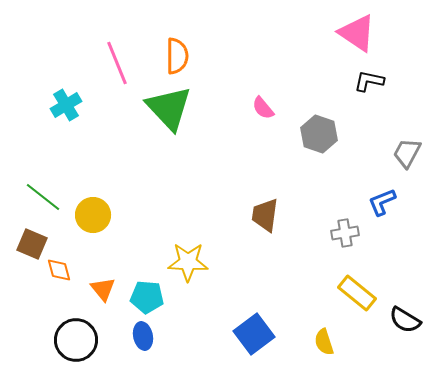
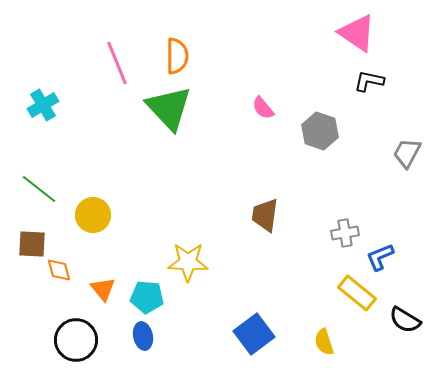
cyan cross: moved 23 px left
gray hexagon: moved 1 px right, 3 px up
green line: moved 4 px left, 8 px up
blue L-shape: moved 2 px left, 55 px down
brown square: rotated 20 degrees counterclockwise
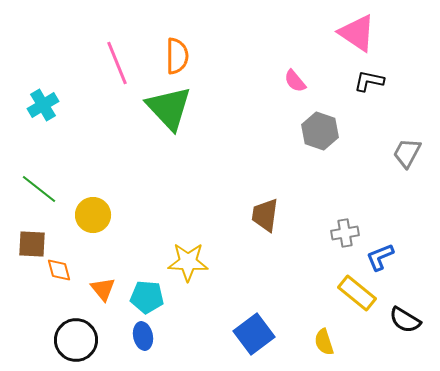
pink semicircle: moved 32 px right, 27 px up
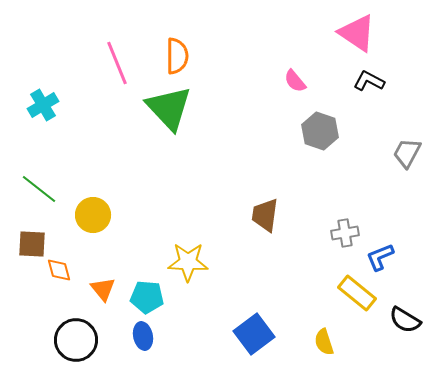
black L-shape: rotated 16 degrees clockwise
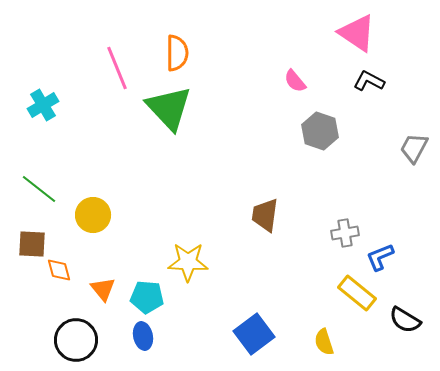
orange semicircle: moved 3 px up
pink line: moved 5 px down
gray trapezoid: moved 7 px right, 5 px up
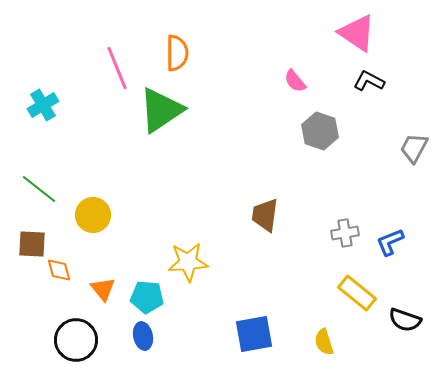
green triangle: moved 8 px left, 2 px down; rotated 39 degrees clockwise
blue L-shape: moved 10 px right, 15 px up
yellow star: rotated 6 degrees counterclockwise
black semicircle: rotated 12 degrees counterclockwise
blue square: rotated 27 degrees clockwise
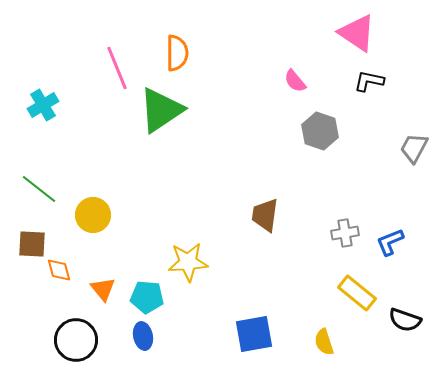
black L-shape: rotated 16 degrees counterclockwise
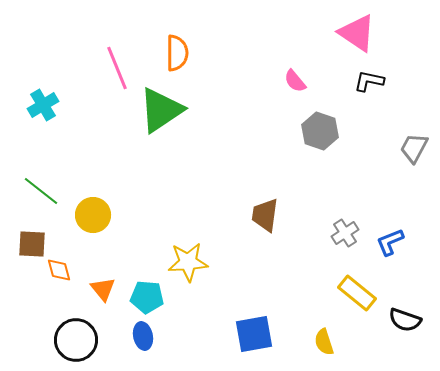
green line: moved 2 px right, 2 px down
gray cross: rotated 24 degrees counterclockwise
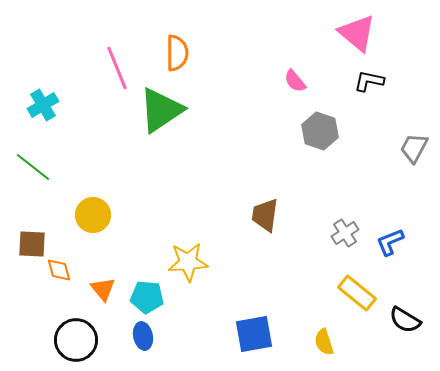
pink triangle: rotated 6 degrees clockwise
green line: moved 8 px left, 24 px up
black semicircle: rotated 12 degrees clockwise
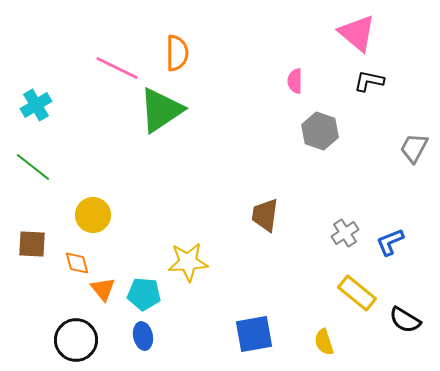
pink line: rotated 42 degrees counterclockwise
pink semicircle: rotated 40 degrees clockwise
cyan cross: moved 7 px left
orange diamond: moved 18 px right, 7 px up
cyan pentagon: moved 3 px left, 3 px up
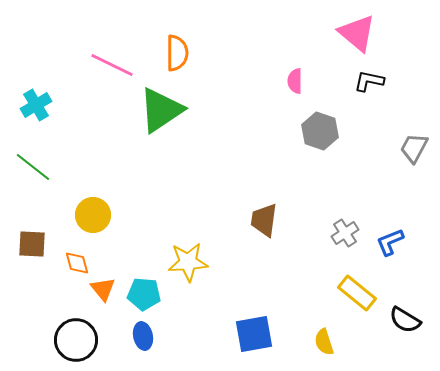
pink line: moved 5 px left, 3 px up
brown trapezoid: moved 1 px left, 5 px down
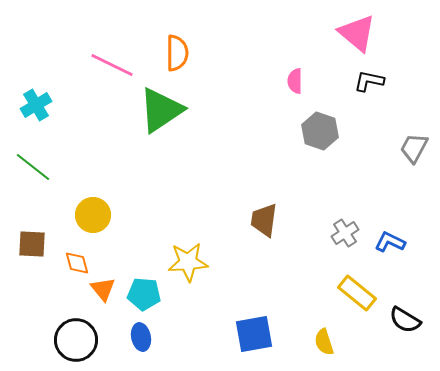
blue L-shape: rotated 48 degrees clockwise
blue ellipse: moved 2 px left, 1 px down
